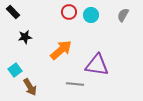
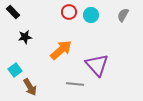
purple triangle: rotated 40 degrees clockwise
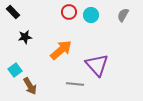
brown arrow: moved 1 px up
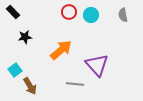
gray semicircle: rotated 40 degrees counterclockwise
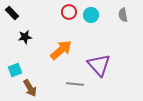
black rectangle: moved 1 px left, 1 px down
purple triangle: moved 2 px right
cyan square: rotated 16 degrees clockwise
brown arrow: moved 2 px down
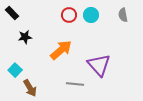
red circle: moved 3 px down
cyan square: rotated 24 degrees counterclockwise
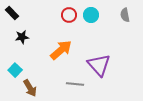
gray semicircle: moved 2 px right
black star: moved 3 px left
